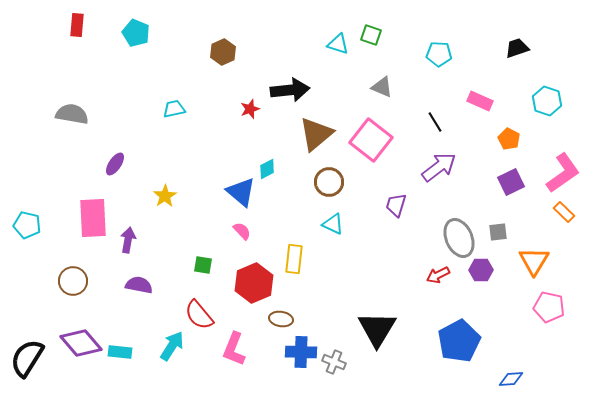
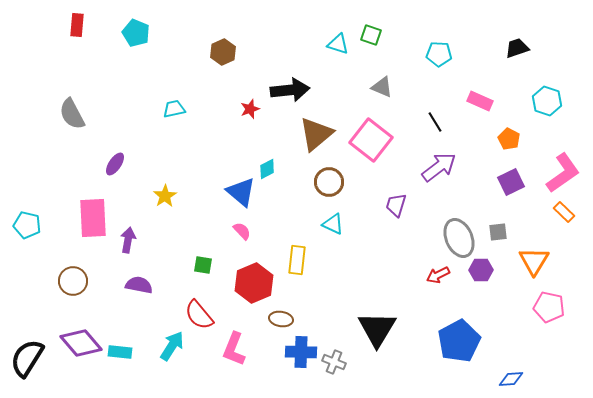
gray semicircle at (72, 114): rotated 128 degrees counterclockwise
yellow rectangle at (294, 259): moved 3 px right, 1 px down
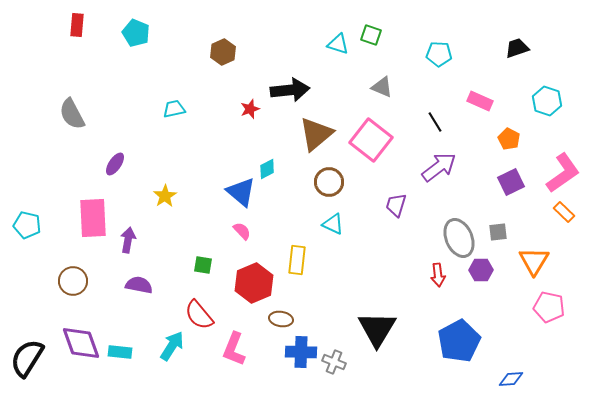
red arrow at (438, 275): rotated 70 degrees counterclockwise
purple diamond at (81, 343): rotated 21 degrees clockwise
